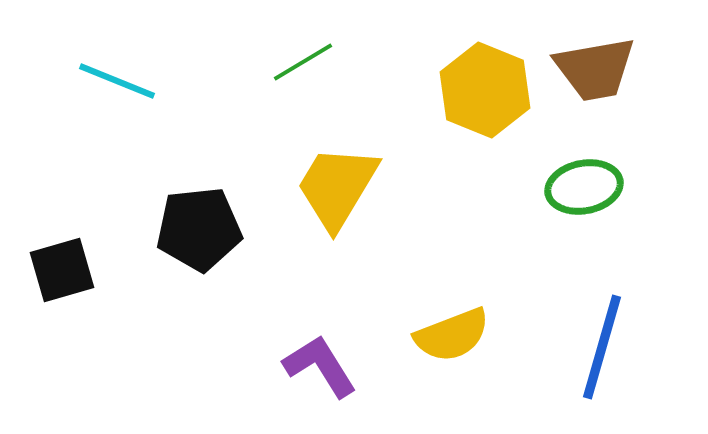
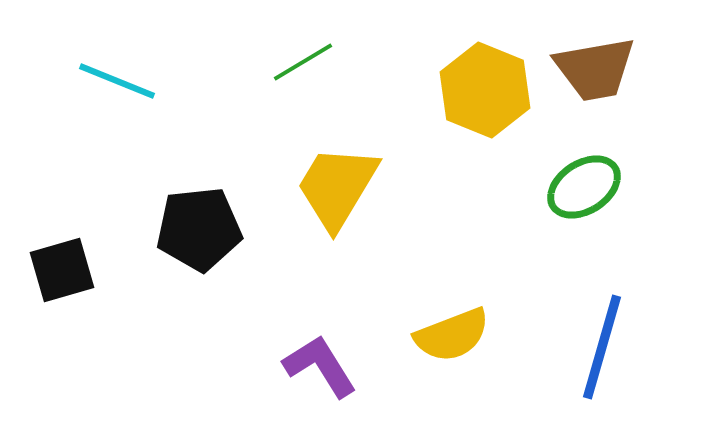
green ellipse: rotated 22 degrees counterclockwise
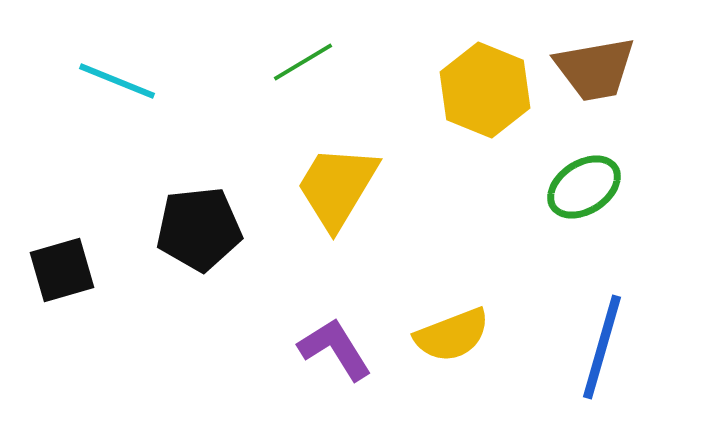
purple L-shape: moved 15 px right, 17 px up
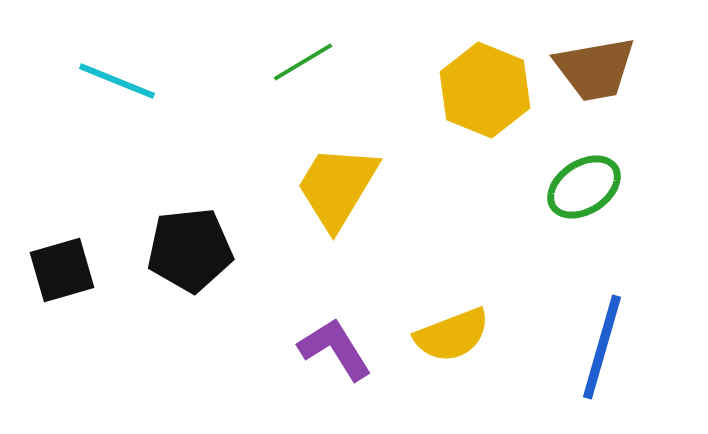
black pentagon: moved 9 px left, 21 px down
